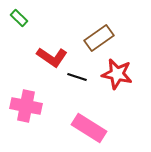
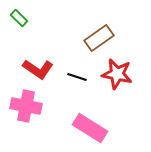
red L-shape: moved 14 px left, 12 px down
pink rectangle: moved 1 px right
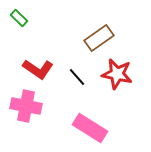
black line: rotated 30 degrees clockwise
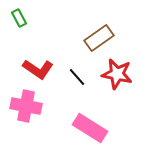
green rectangle: rotated 18 degrees clockwise
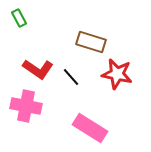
brown rectangle: moved 8 px left, 4 px down; rotated 52 degrees clockwise
black line: moved 6 px left
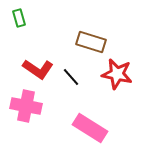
green rectangle: rotated 12 degrees clockwise
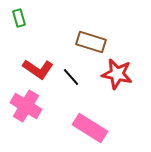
pink cross: rotated 20 degrees clockwise
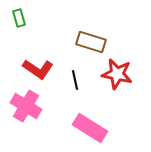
black line: moved 4 px right, 3 px down; rotated 30 degrees clockwise
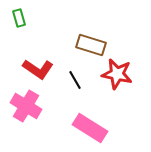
brown rectangle: moved 3 px down
black line: rotated 18 degrees counterclockwise
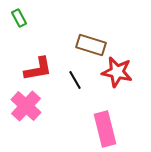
green rectangle: rotated 12 degrees counterclockwise
red L-shape: rotated 44 degrees counterclockwise
red star: moved 2 px up
pink cross: rotated 12 degrees clockwise
pink rectangle: moved 15 px right, 1 px down; rotated 44 degrees clockwise
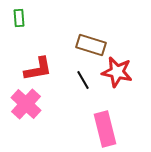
green rectangle: rotated 24 degrees clockwise
black line: moved 8 px right
pink cross: moved 2 px up
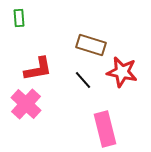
red star: moved 5 px right
black line: rotated 12 degrees counterclockwise
